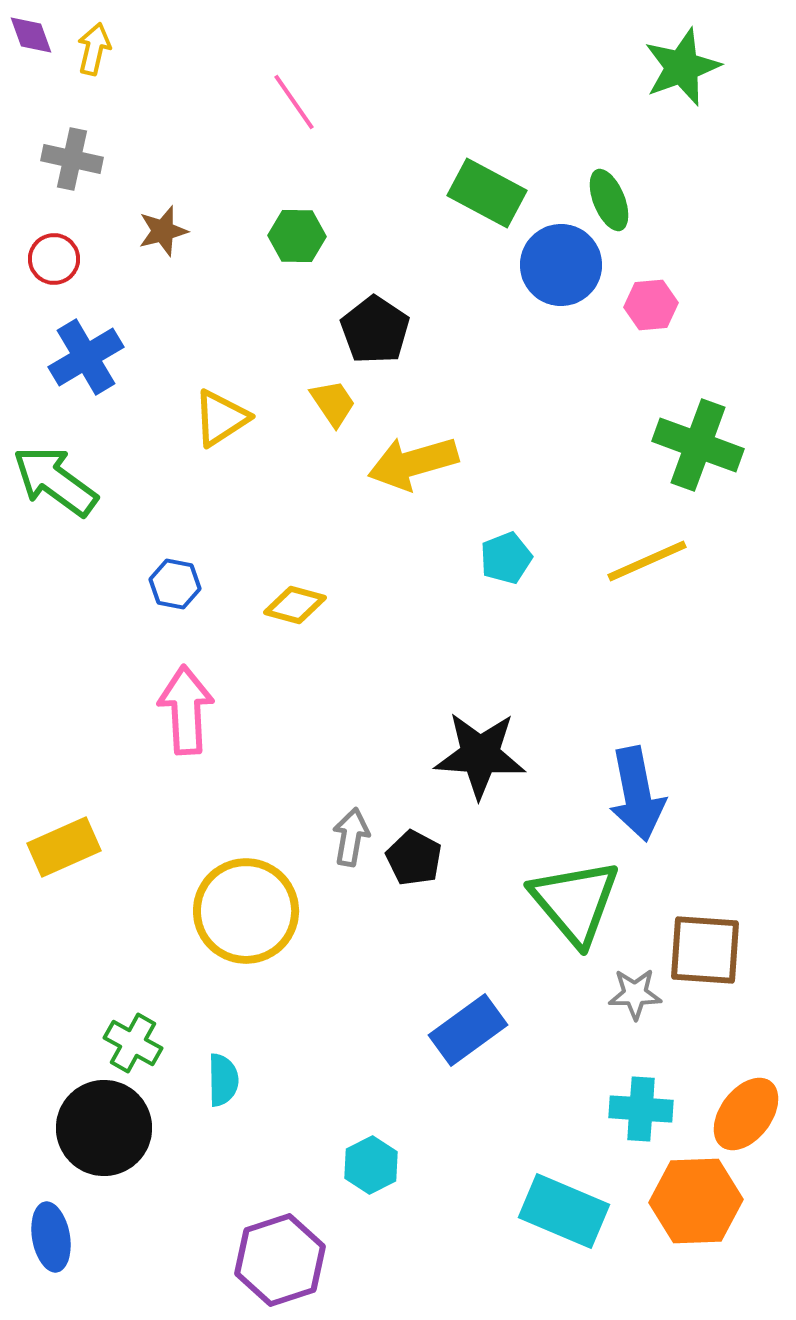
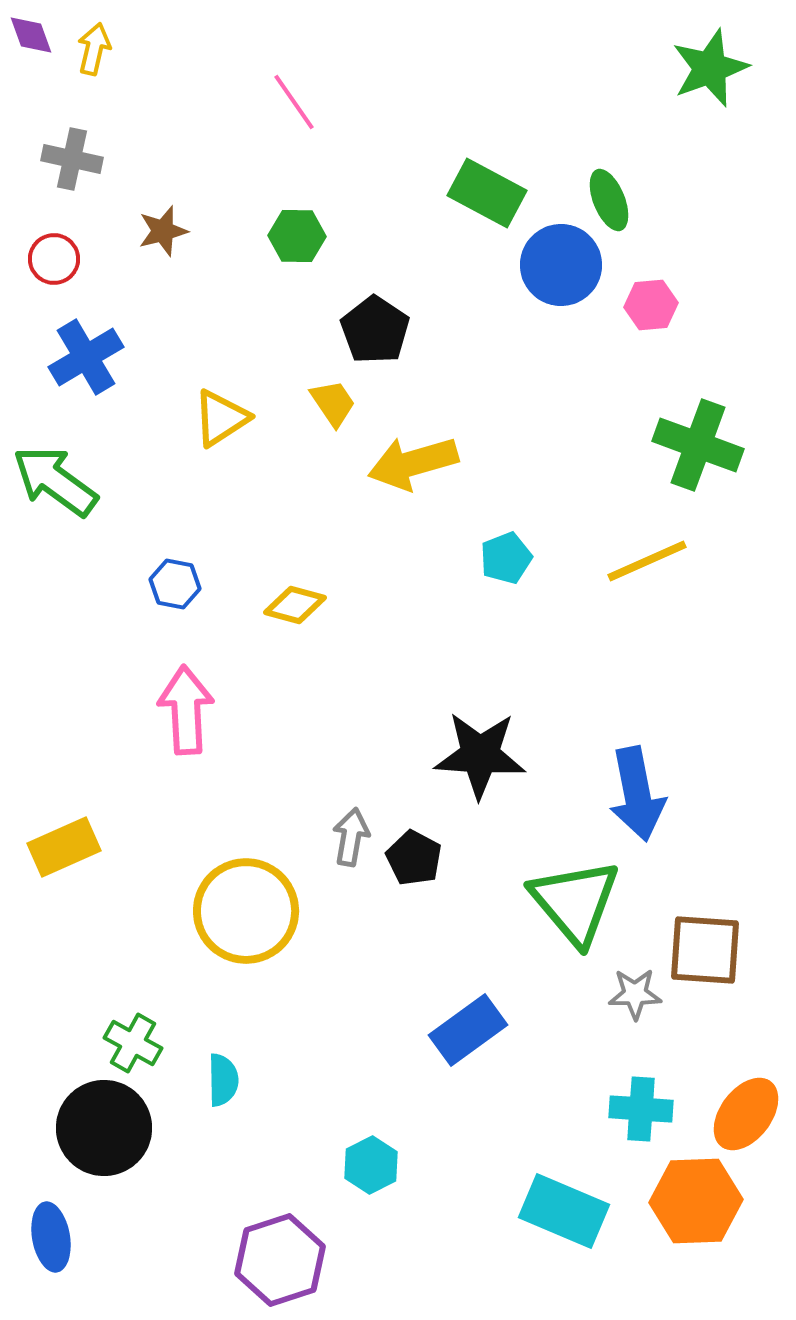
green star at (682, 67): moved 28 px right, 1 px down
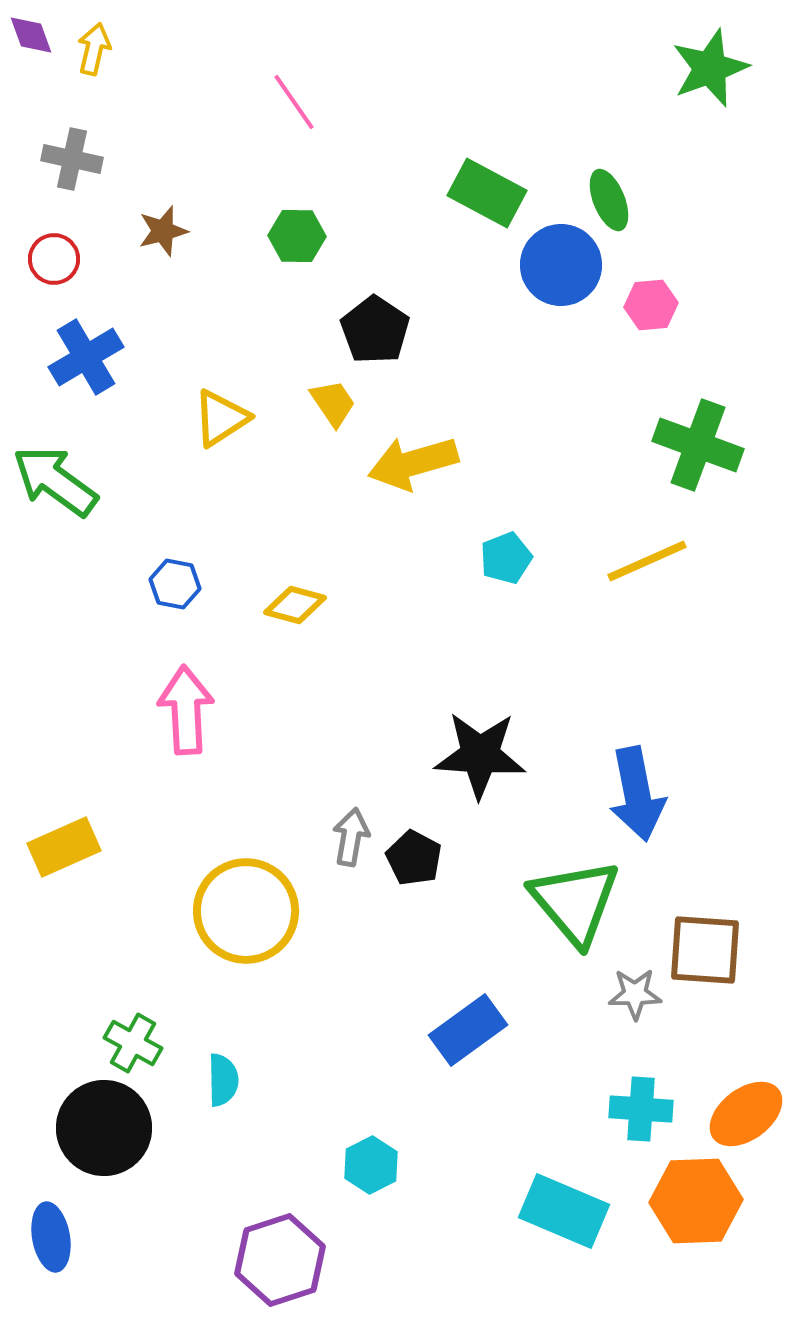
orange ellipse at (746, 1114): rotated 16 degrees clockwise
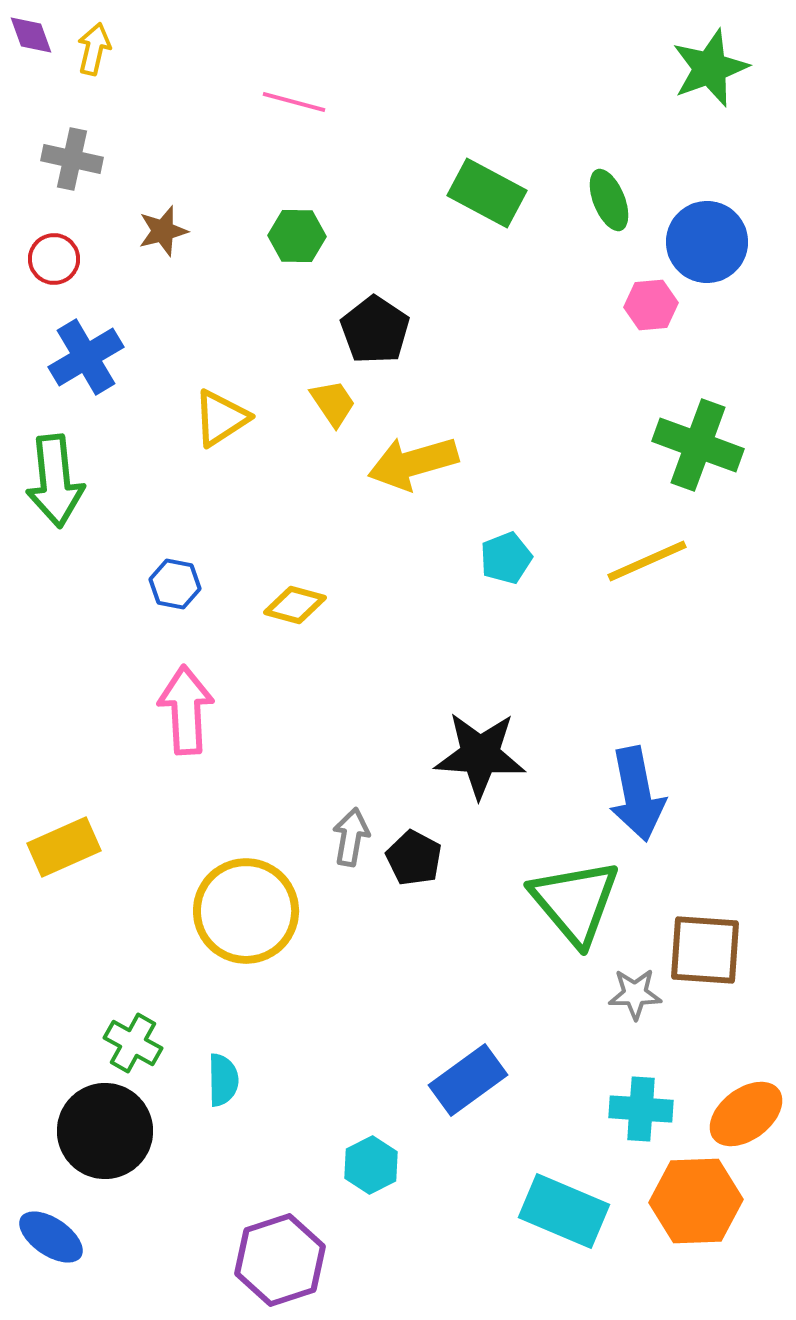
pink line at (294, 102): rotated 40 degrees counterclockwise
blue circle at (561, 265): moved 146 px right, 23 px up
green arrow at (55, 481): rotated 132 degrees counterclockwise
blue rectangle at (468, 1030): moved 50 px down
black circle at (104, 1128): moved 1 px right, 3 px down
blue ellipse at (51, 1237): rotated 46 degrees counterclockwise
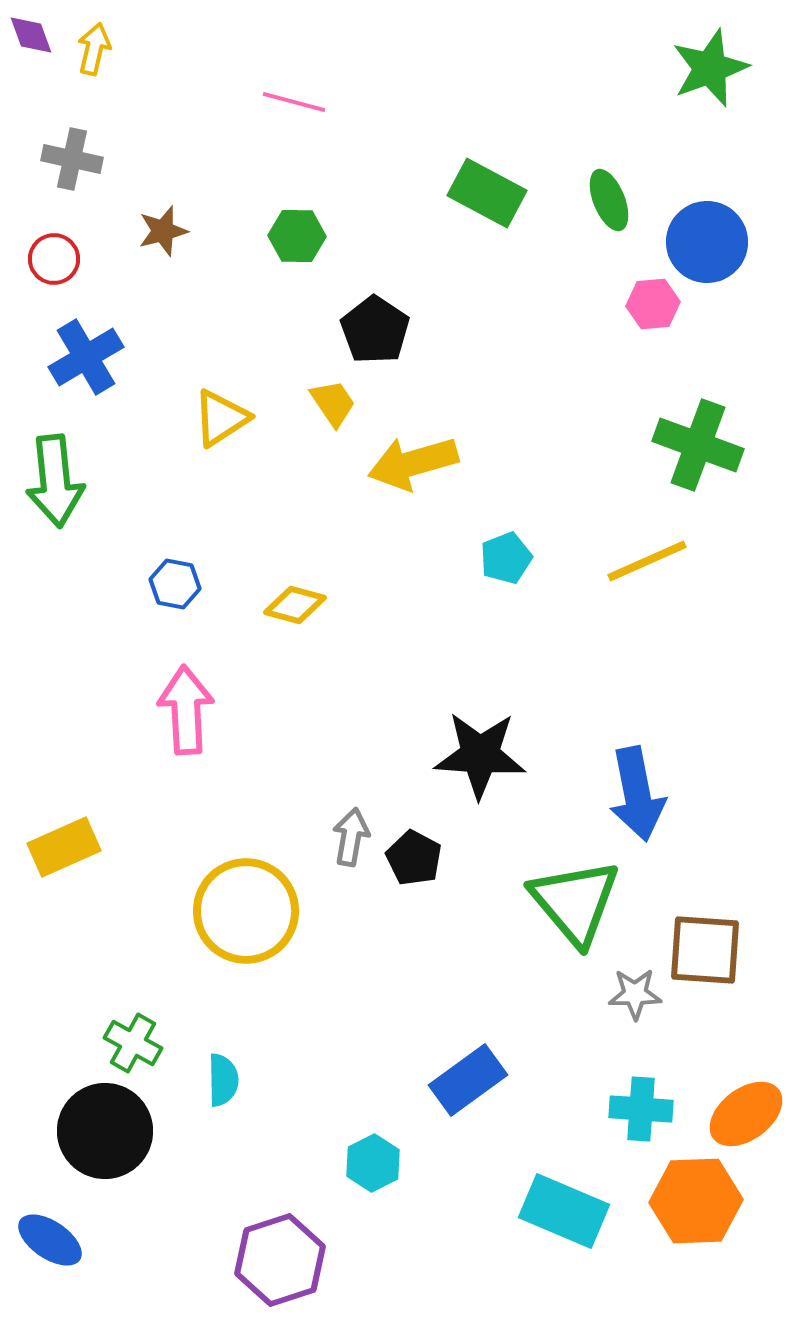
pink hexagon at (651, 305): moved 2 px right, 1 px up
cyan hexagon at (371, 1165): moved 2 px right, 2 px up
blue ellipse at (51, 1237): moved 1 px left, 3 px down
